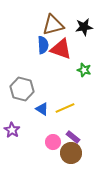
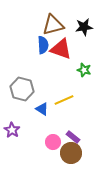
yellow line: moved 1 px left, 8 px up
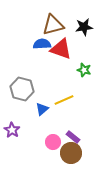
blue semicircle: moved 1 px left, 1 px up; rotated 90 degrees counterclockwise
blue triangle: rotated 48 degrees clockwise
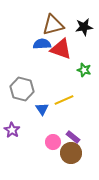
blue triangle: rotated 24 degrees counterclockwise
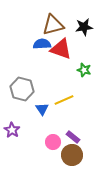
brown circle: moved 1 px right, 2 px down
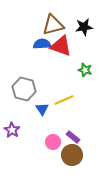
red triangle: moved 3 px up
green star: moved 1 px right
gray hexagon: moved 2 px right
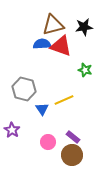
pink circle: moved 5 px left
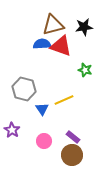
pink circle: moved 4 px left, 1 px up
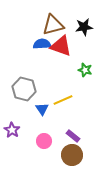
yellow line: moved 1 px left
purple rectangle: moved 1 px up
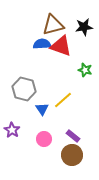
yellow line: rotated 18 degrees counterclockwise
pink circle: moved 2 px up
